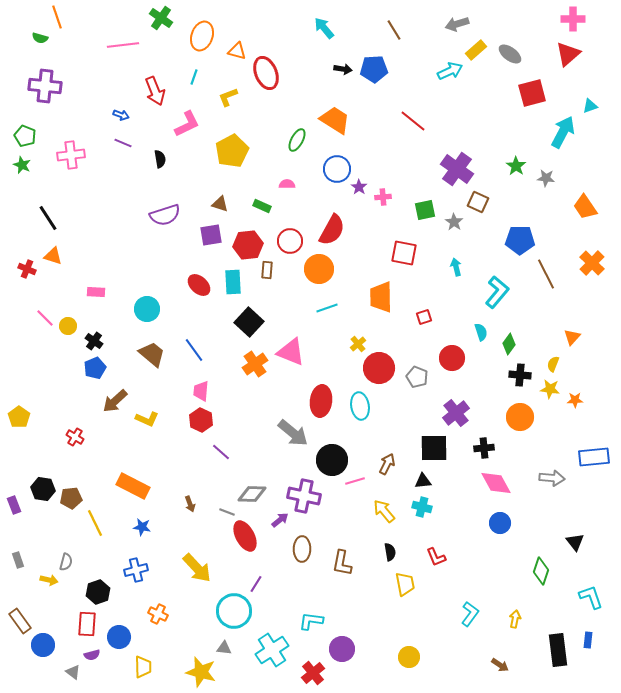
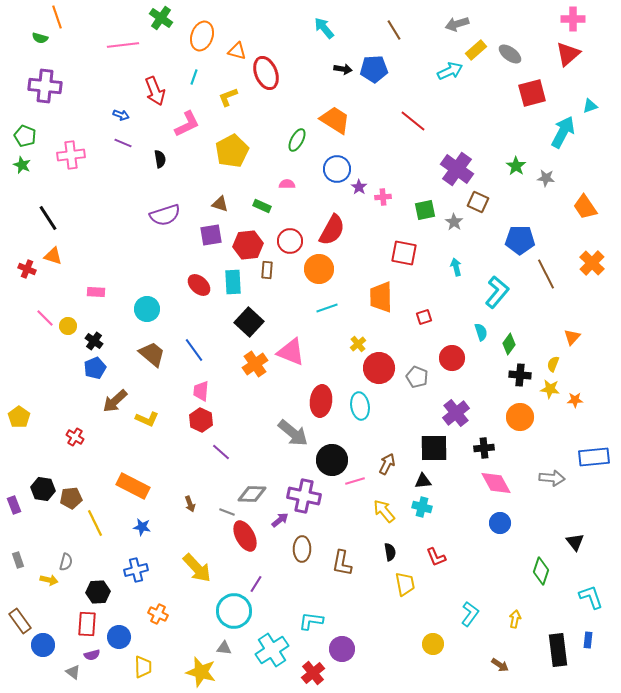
black hexagon at (98, 592): rotated 15 degrees clockwise
yellow circle at (409, 657): moved 24 px right, 13 px up
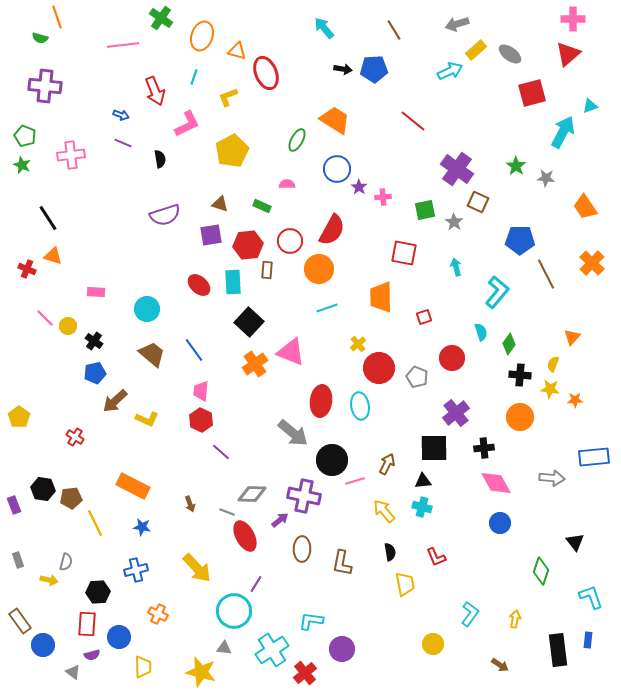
blue pentagon at (95, 368): moved 5 px down; rotated 10 degrees clockwise
red cross at (313, 673): moved 8 px left
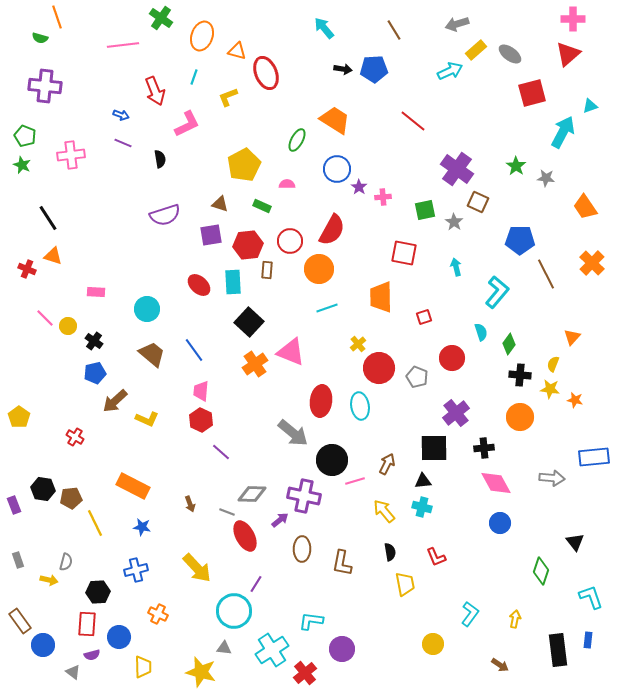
yellow pentagon at (232, 151): moved 12 px right, 14 px down
orange star at (575, 400): rotated 14 degrees clockwise
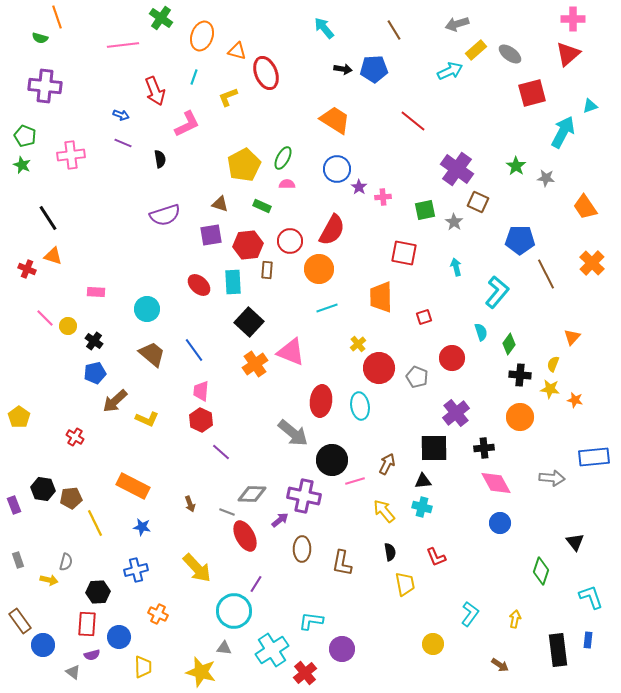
green ellipse at (297, 140): moved 14 px left, 18 px down
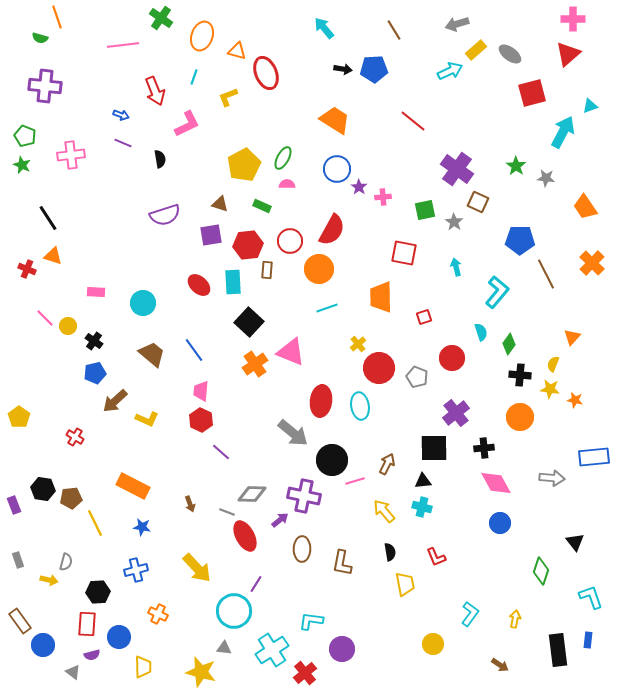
cyan circle at (147, 309): moved 4 px left, 6 px up
